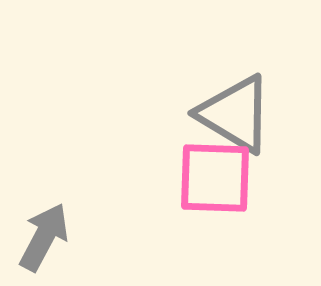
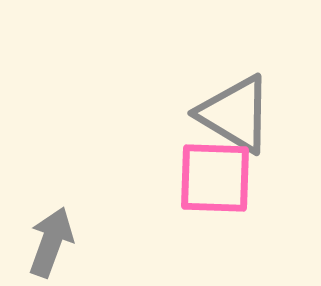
gray arrow: moved 7 px right, 5 px down; rotated 8 degrees counterclockwise
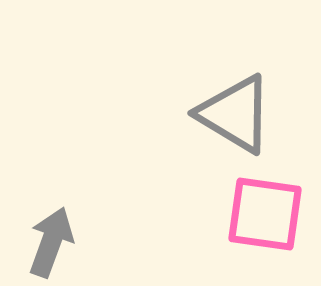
pink square: moved 50 px right, 36 px down; rotated 6 degrees clockwise
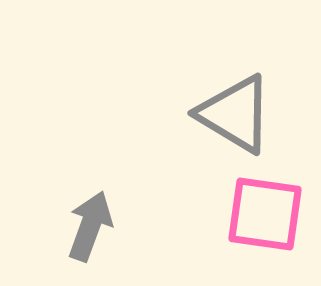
gray arrow: moved 39 px right, 16 px up
